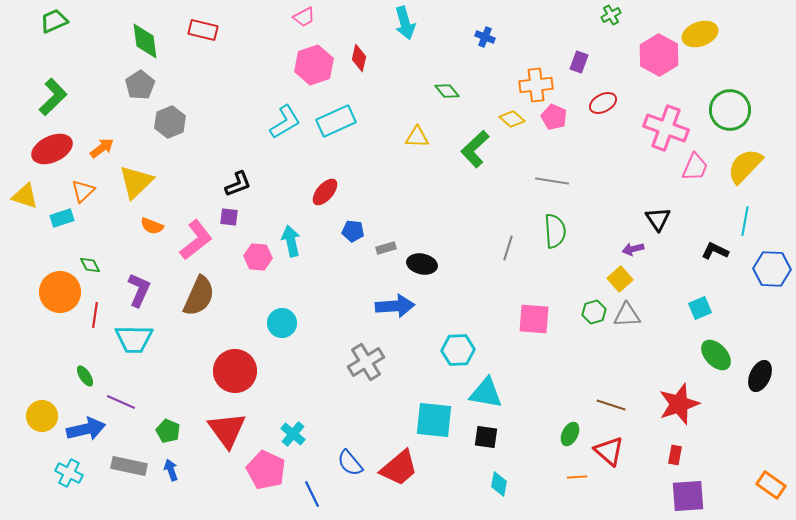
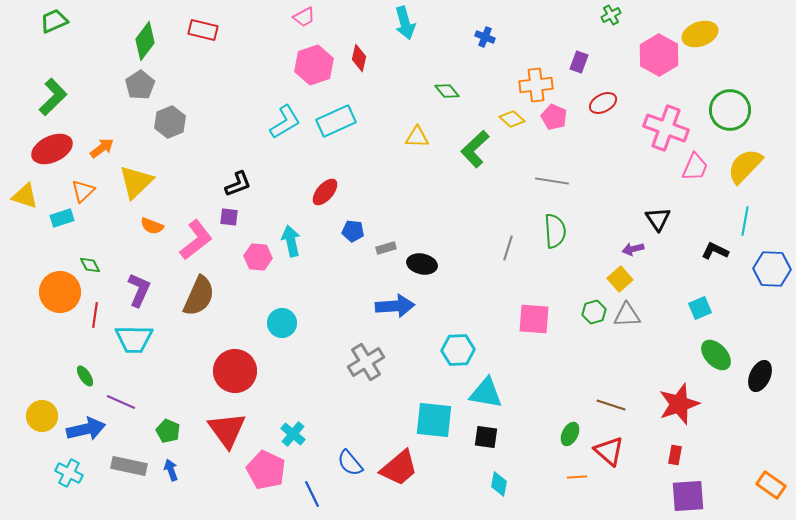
green diamond at (145, 41): rotated 45 degrees clockwise
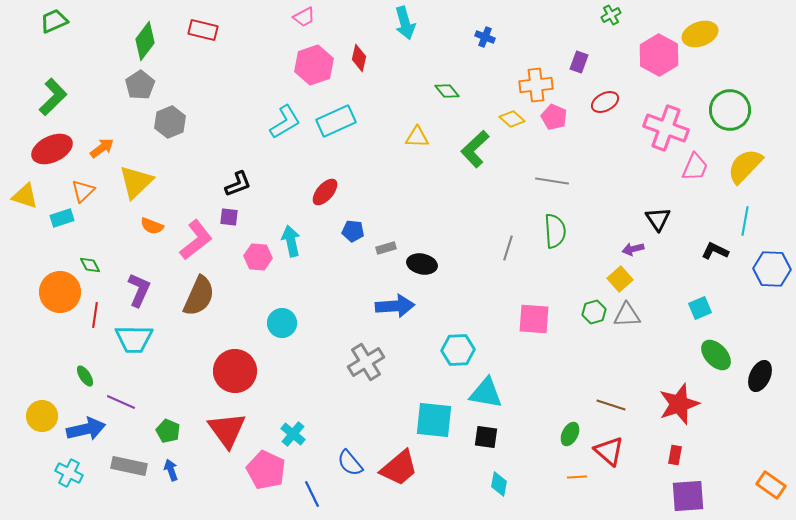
red ellipse at (603, 103): moved 2 px right, 1 px up
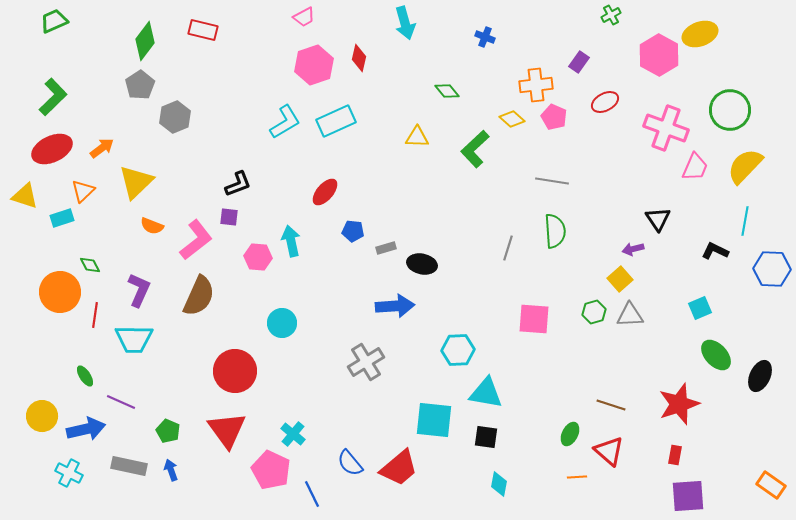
purple rectangle at (579, 62): rotated 15 degrees clockwise
gray hexagon at (170, 122): moved 5 px right, 5 px up
gray triangle at (627, 315): moved 3 px right
pink pentagon at (266, 470): moved 5 px right
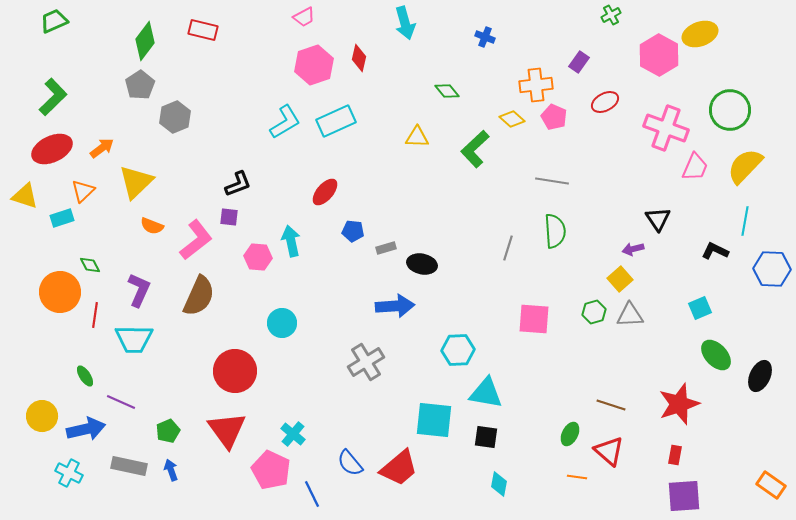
green pentagon at (168, 431): rotated 25 degrees clockwise
orange line at (577, 477): rotated 12 degrees clockwise
purple square at (688, 496): moved 4 px left
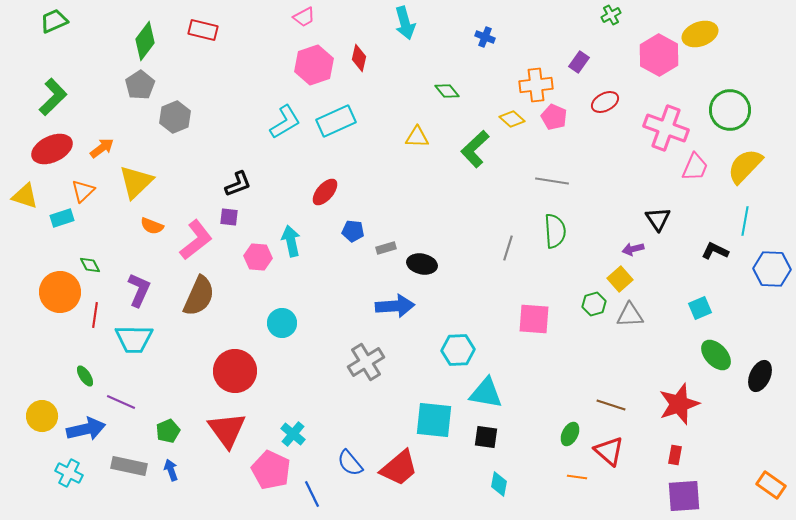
green hexagon at (594, 312): moved 8 px up
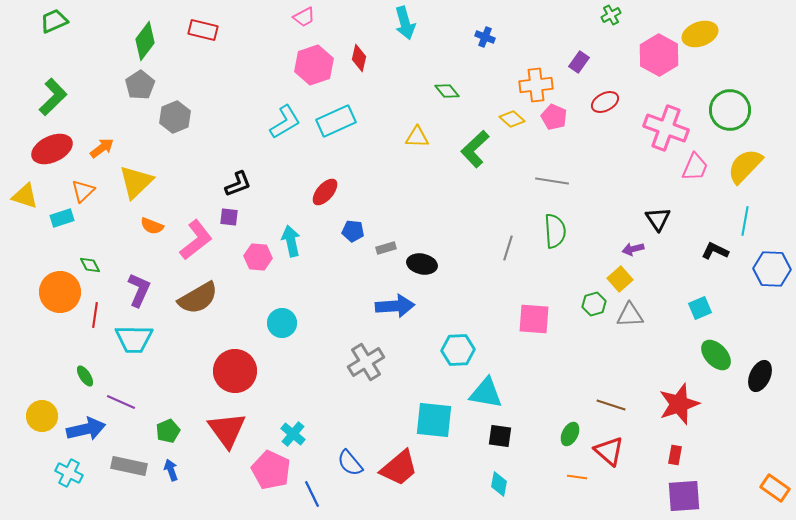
brown semicircle at (199, 296): moved 1 px left, 2 px down; rotated 36 degrees clockwise
black square at (486, 437): moved 14 px right, 1 px up
orange rectangle at (771, 485): moved 4 px right, 3 px down
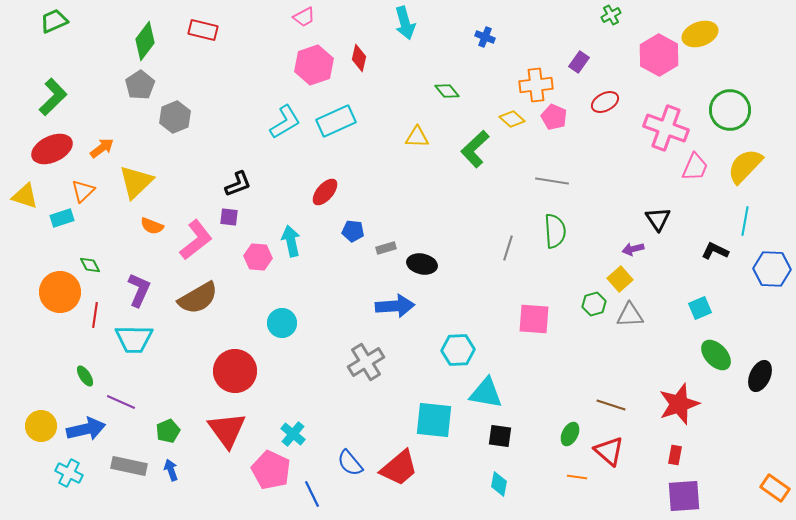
yellow circle at (42, 416): moved 1 px left, 10 px down
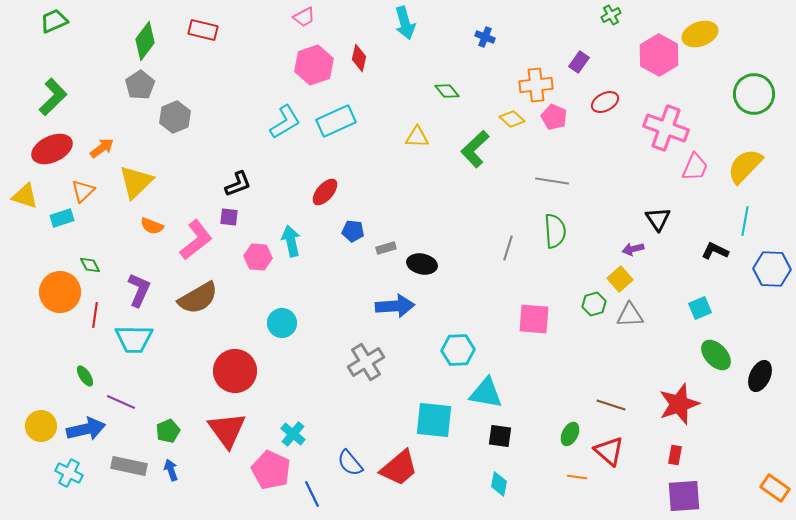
green circle at (730, 110): moved 24 px right, 16 px up
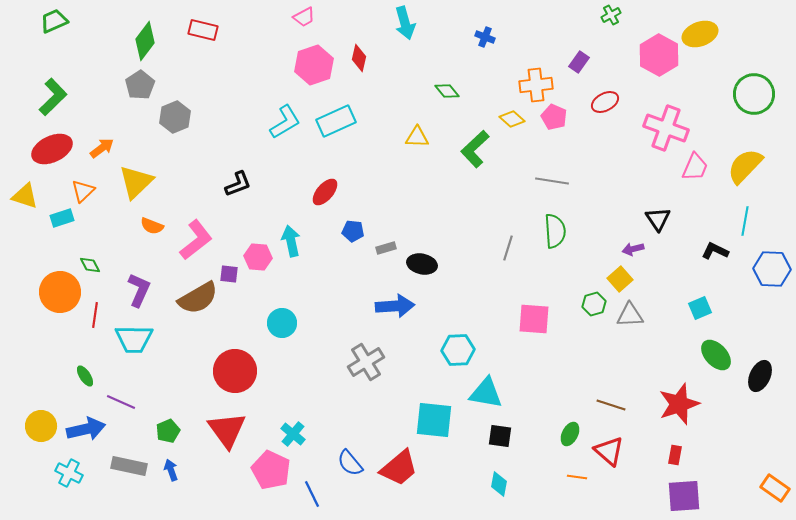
purple square at (229, 217): moved 57 px down
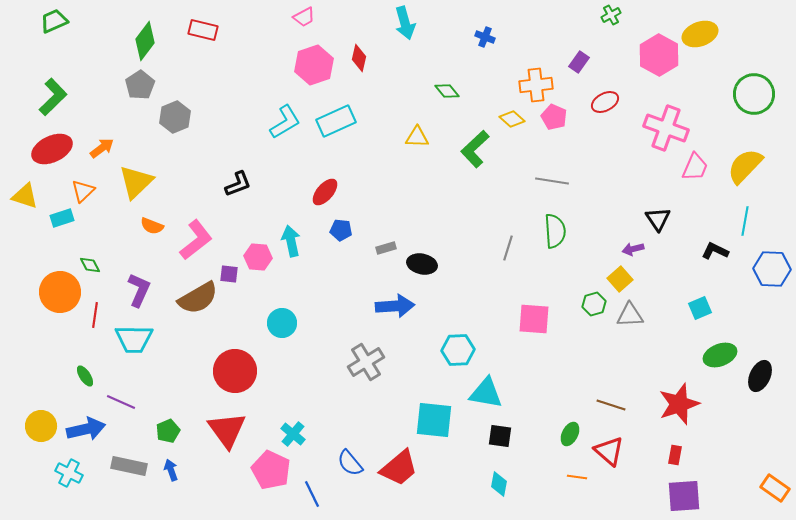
blue pentagon at (353, 231): moved 12 px left, 1 px up
green ellipse at (716, 355): moved 4 px right; rotated 68 degrees counterclockwise
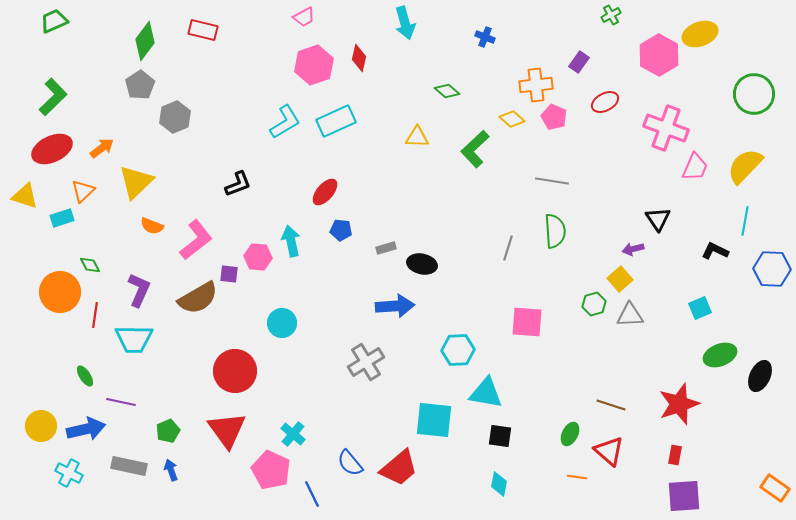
green diamond at (447, 91): rotated 10 degrees counterclockwise
pink square at (534, 319): moved 7 px left, 3 px down
purple line at (121, 402): rotated 12 degrees counterclockwise
